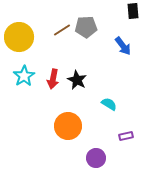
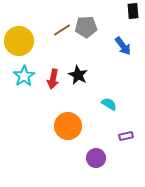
yellow circle: moved 4 px down
black star: moved 1 px right, 5 px up
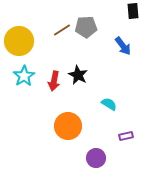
red arrow: moved 1 px right, 2 px down
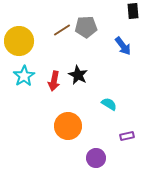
purple rectangle: moved 1 px right
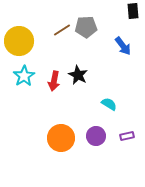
orange circle: moved 7 px left, 12 px down
purple circle: moved 22 px up
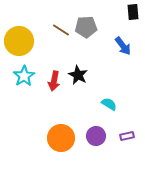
black rectangle: moved 1 px down
brown line: moved 1 px left; rotated 66 degrees clockwise
